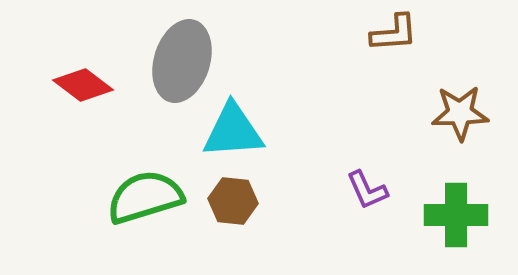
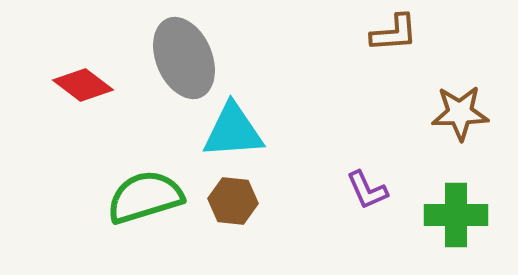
gray ellipse: moved 2 px right, 3 px up; rotated 40 degrees counterclockwise
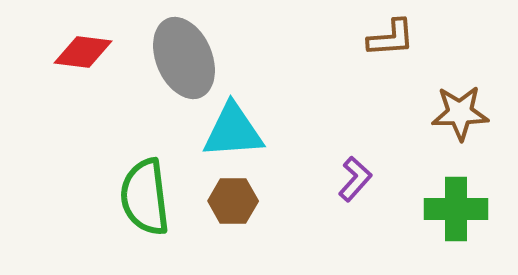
brown L-shape: moved 3 px left, 5 px down
red diamond: moved 33 px up; rotated 30 degrees counterclockwise
purple L-shape: moved 12 px left, 11 px up; rotated 114 degrees counterclockwise
green semicircle: rotated 80 degrees counterclockwise
brown hexagon: rotated 6 degrees counterclockwise
green cross: moved 6 px up
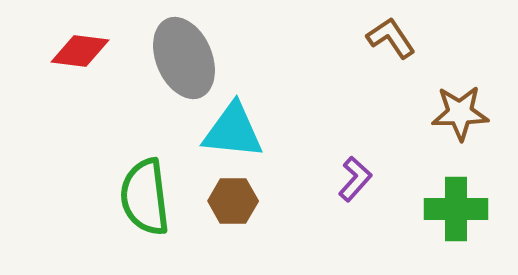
brown L-shape: rotated 120 degrees counterclockwise
red diamond: moved 3 px left, 1 px up
cyan triangle: rotated 10 degrees clockwise
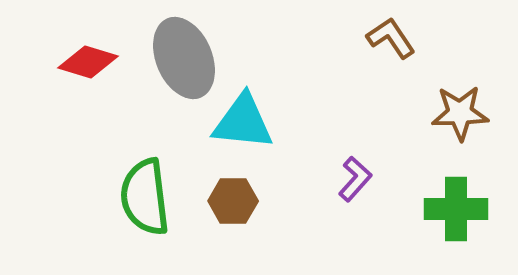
red diamond: moved 8 px right, 11 px down; rotated 10 degrees clockwise
cyan triangle: moved 10 px right, 9 px up
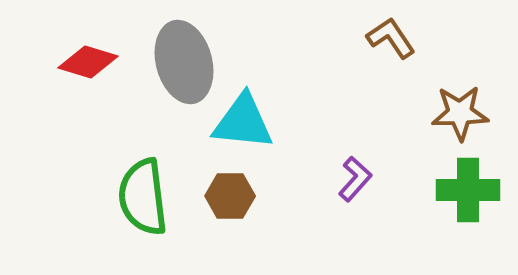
gray ellipse: moved 4 px down; rotated 8 degrees clockwise
green semicircle: moved 2 px left
brown hexagon: moved 3 px left, 5 px up
green cross: moved 12 px right, 19 px up
